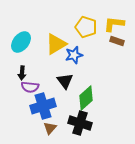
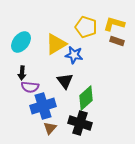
yellow L-shape: rotated 10 degrees clockwise
blue star: rotated 24 degrees clockwise
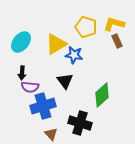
brown rectangle: rotated 48 degrees clockwise
green diamond: moved 16 px right, 3 px up
brown triangle: moved 1 px right, 6 px down; rotated 24 degrees counterclockwise
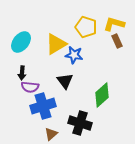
brown triangle: rotated 32 degrees clockwise
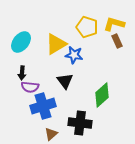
yellow pentagon: moved 1 px right
black cross: rotated 10 degrees counterclockwise
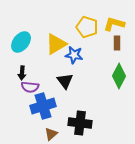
brown rectangle: moved 2 px down; rotated 24 degrees clockwise
green diamond: moved 17 px right, 19 px up; rotated 20 degrees counterclockwise
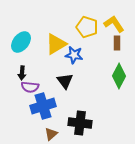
yellow L-shape: rotated 40 degrees clockwise
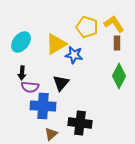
black triangle: moved 4 px left, 2 px down; rotated 18 degrees clockwise
blue cross: rotated 20 degrees clockwise
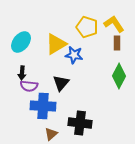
purple semicircle: moved 1 px left, 1 px up
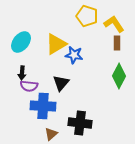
yellow pentagon: moved 11 px up
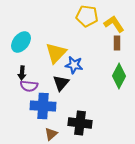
yellow pentagon: rotated 10 degrees counterclockwise
yellow triangle: moved 9 px down; rotated 15 degrees counterclockwise
blue star: moved 10 px down
